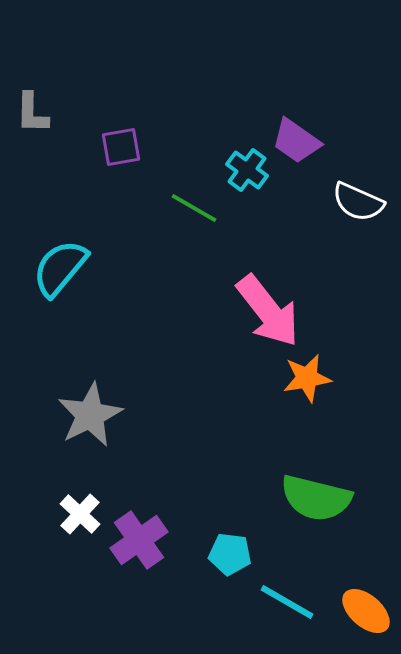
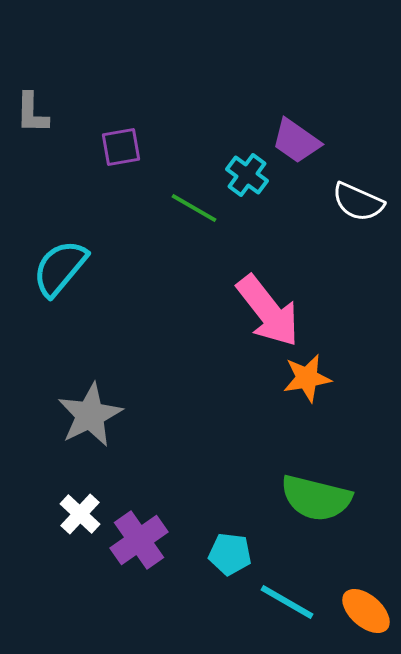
cyan cross: moved 5 px down
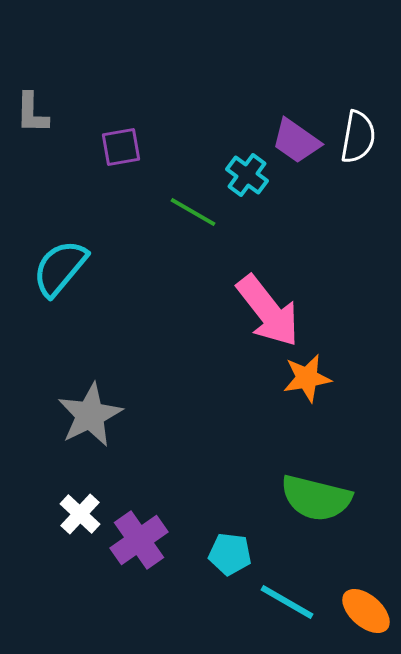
white semicircle: moved 65 px up; rotated 104 degrees counterclockwise
green line: moved 1 px left, 4 px down
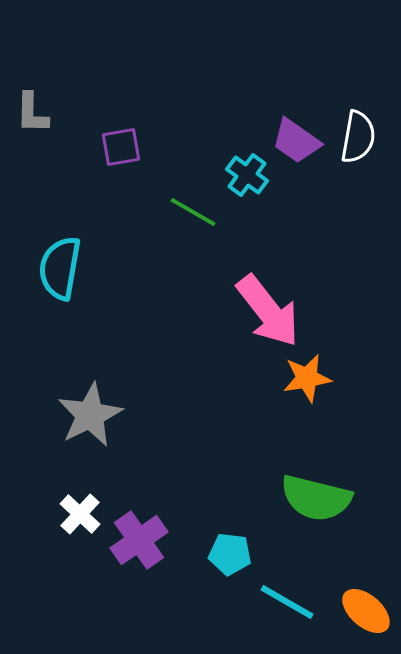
cyan semicircle: rotated 30 degrees counterclockwise
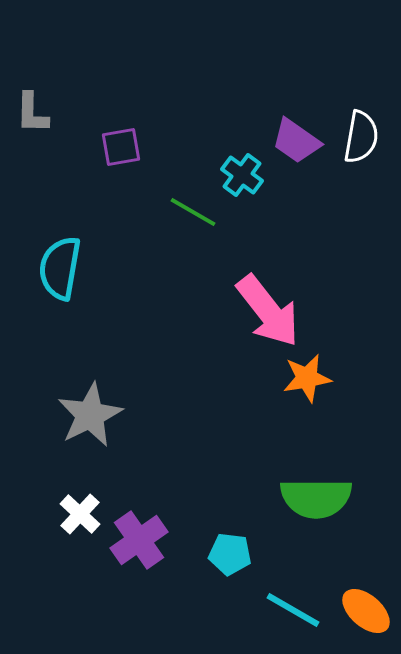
white semicircle: moved 3 px right
cyan cross: moved 5 px left
green semicircle: rotated 14 degrees counterclockwise
cyan line: moved 6 px right, 8 px down
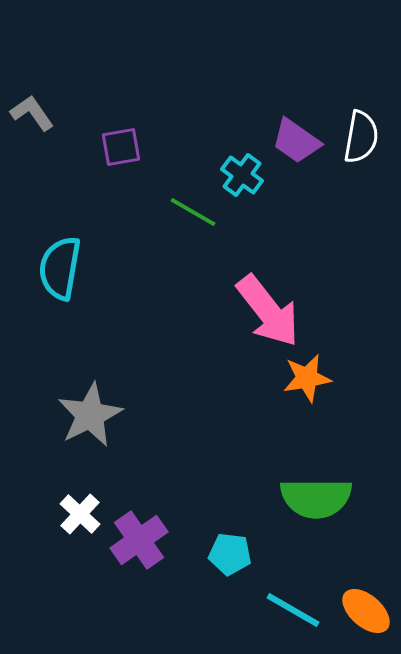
gray L-shape: rotated 144 degrees clockwise
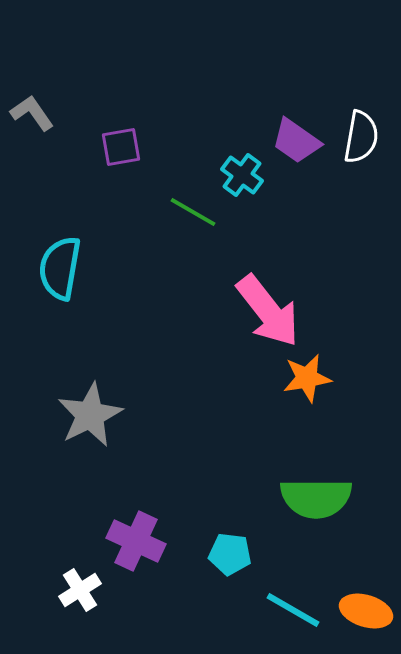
white cross: moved 76 px down; rotated 15 degrees clockwise
purple cross: moved 3 px left, 1 px down; rotated 30 degrees counterclockwise
orange ellipse: rotated 24 degrees counterclockwise
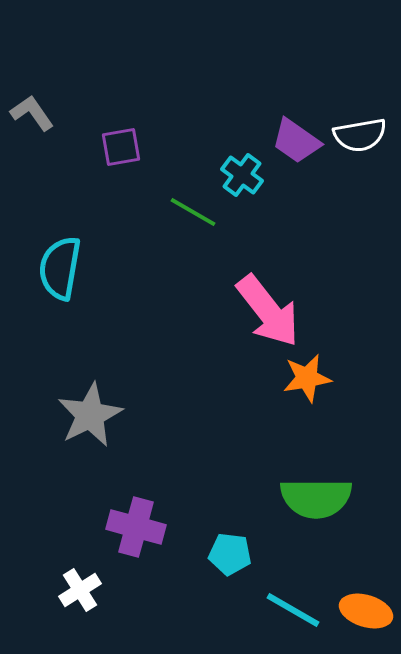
white semicircle: moved 1 px left, 2 px up; rotated 70 degrees clockwise
purple cross: moved 14 px up; rotated 10 degrees counterclockwise
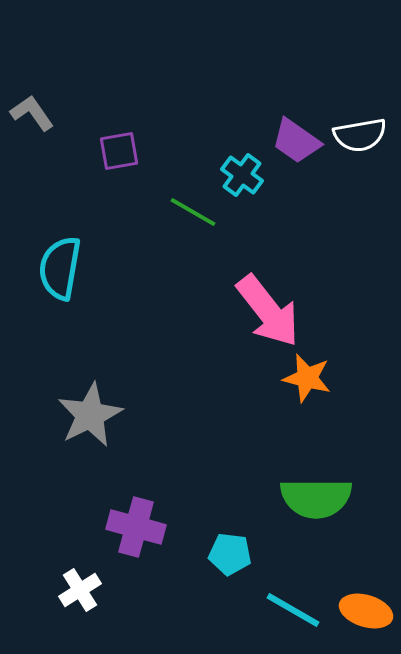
purple square: moved 2 px left, 4 px down
orange star: rotated 24 degrees clockwise
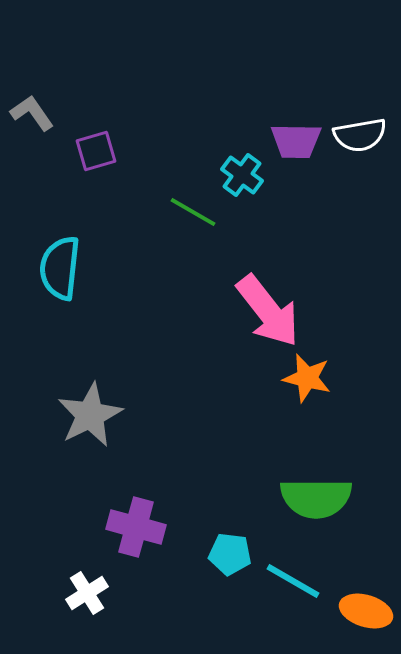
purple trapezoid: rotated 34 degrees counterclockwise
purple square: moved 23 px left; rotated 6 degrees counterclockwise
cyan semicircle: rotated 4 degrees counterclockwise
white cross: moved 7 px right, 3 px down
cyan line: moved 29 px up
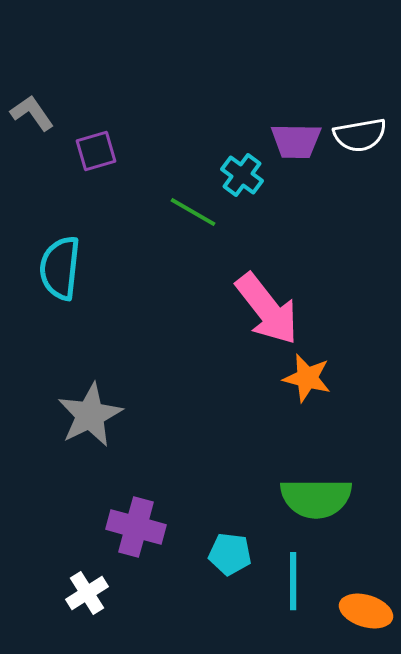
pink arrow: moved 1 px left, 2 px up
cyan line: rotated 60 degrees clockwise
